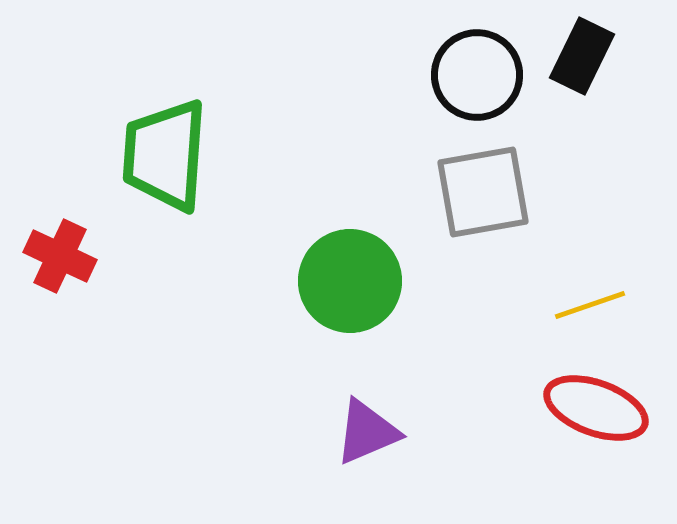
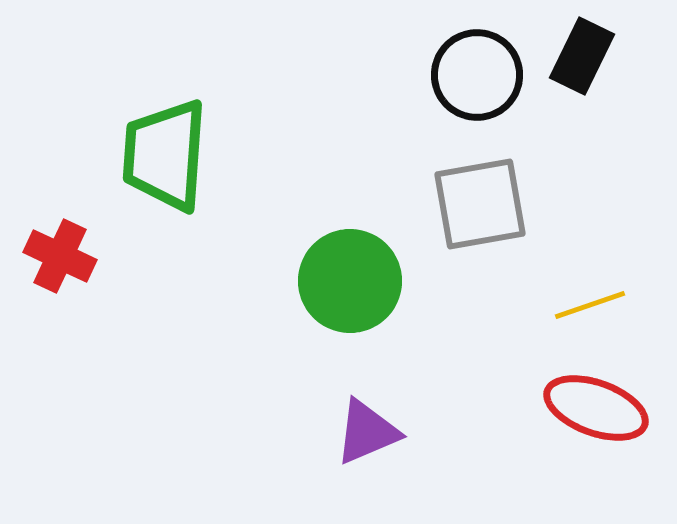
gray square: moved 3 px left, 12 px down
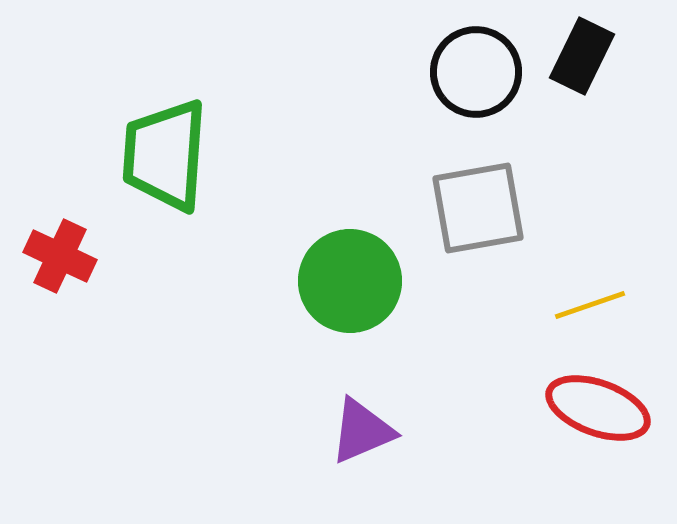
black circle: moved 1 px left, 3 px up
gray square: moved 2 px left, 4 px down
red ellipse: moved 2 px right
purple triangle: moved 5 px left, 1 px up
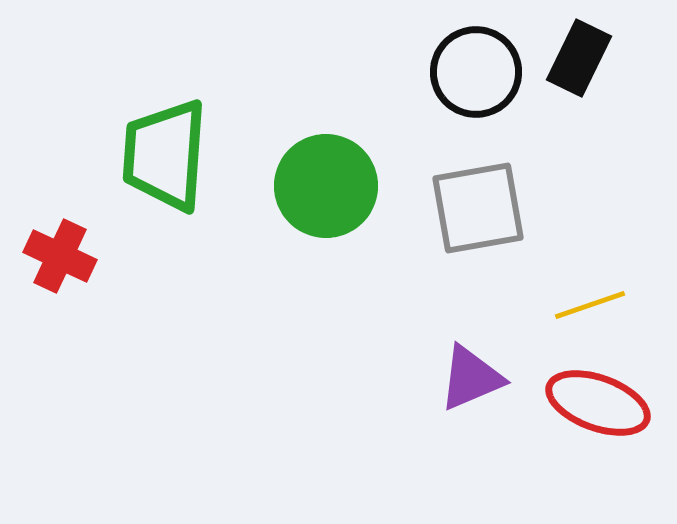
black rectangle: moved 3 px left, 2 px down
green circle: moved 24 px left, 95 px up
red ellipse: moved 5 px up
purple triangle: moved 109 px right, 53 px up
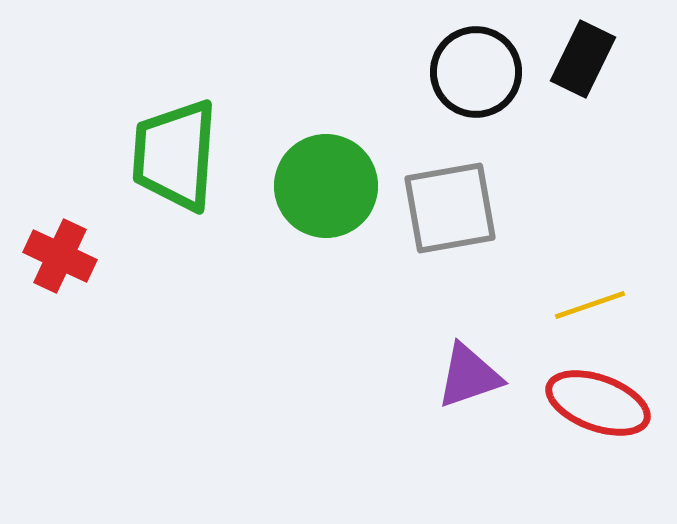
black rectangle: moved 4 px right, 1 px down
green trapezoid: moved 10 px right
gray square: moved 28 px left
purple triangle: moved 2 px left, 2 px up; rotated 4 degrees clockwise
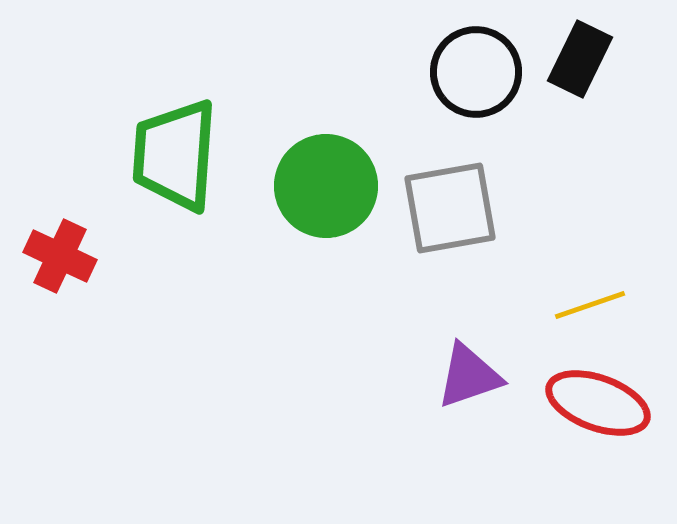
black rectangle: moved 3 px left
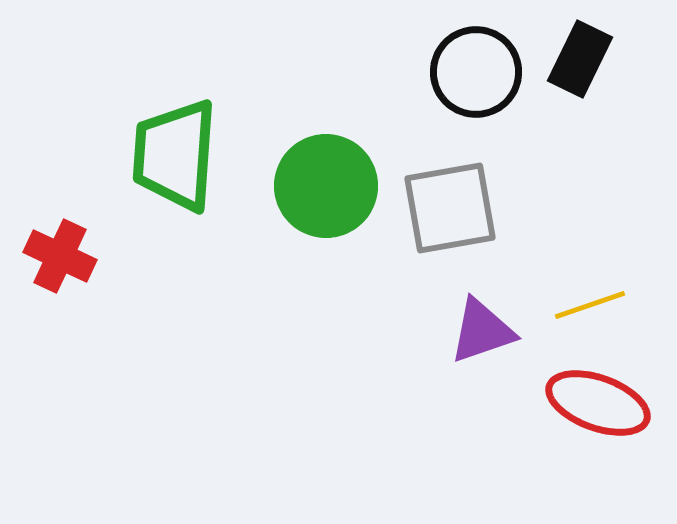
purple triangle: moved 13 px right, 45 px up
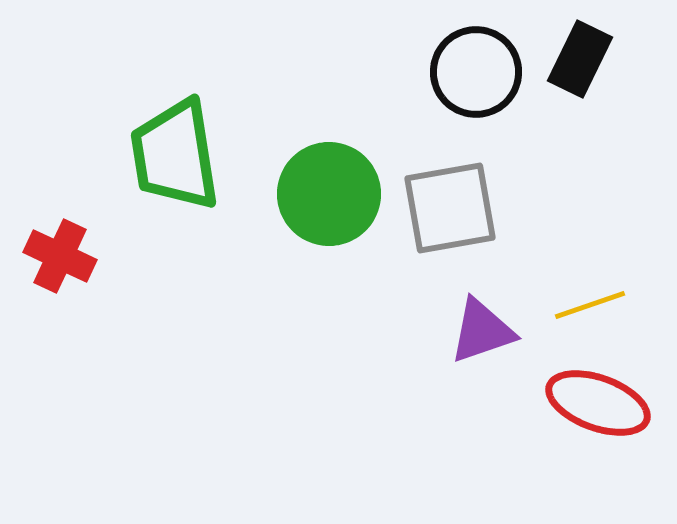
green trapezoid: rotated 13 degrees counterclockwise
green circle: moved 3 px right, 8 px down
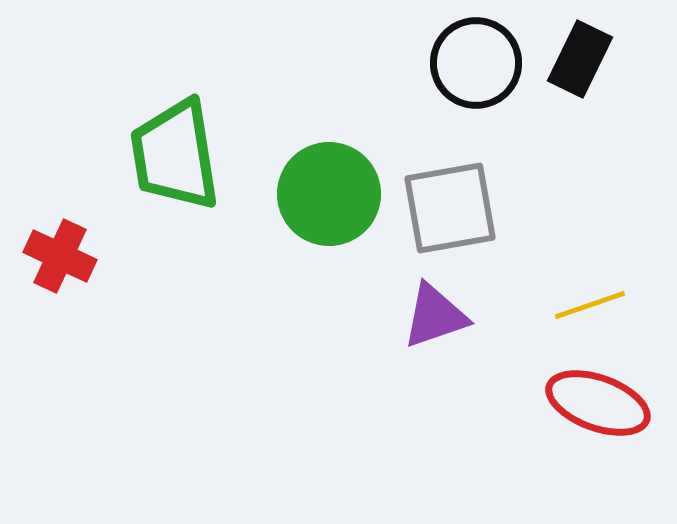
black circle: moved 9 px up
purple triangle: moved 47 px left, 15 px up
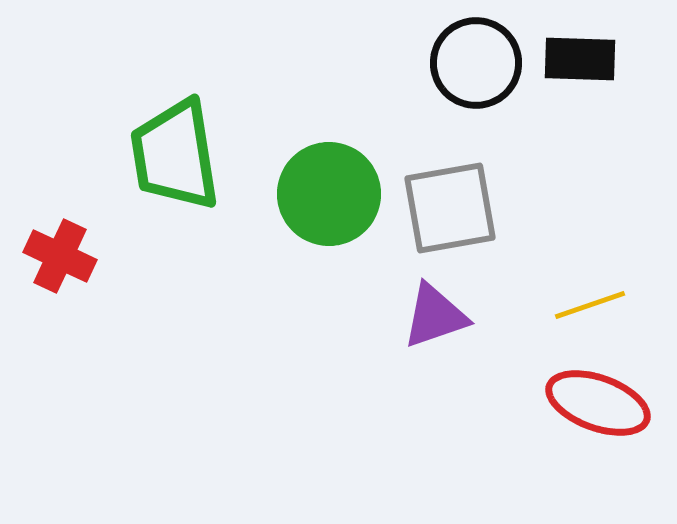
black rectangle: rotated 66 degrees clockwise
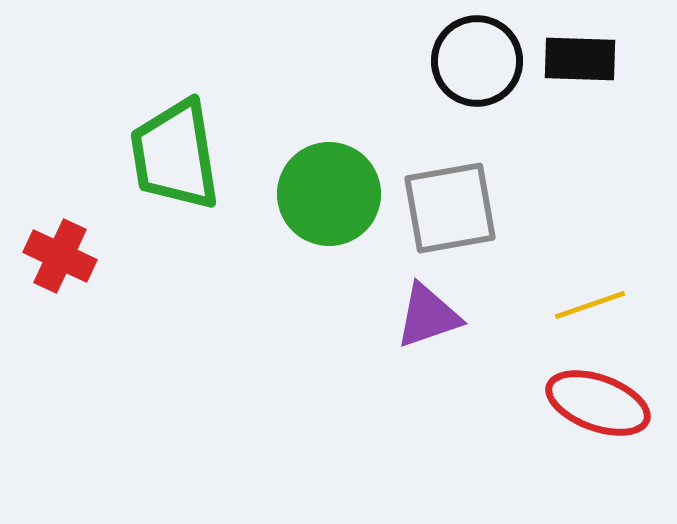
black circle: moved 1 px right, 2 px up
purple triangle: moved 7 px left
